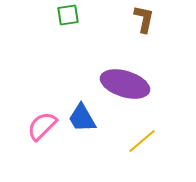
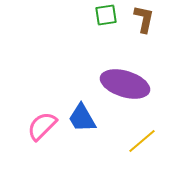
green square: moved 38 px right
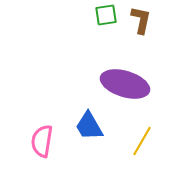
brown L-shape: moved 3 px left, 1 px down
blue trapezoid: moved 7 px right, 8 px down
pink semicircle: moved 15 px down; rotated 36 degrees counterclockwise
yellow line: rotated 20 degrees counterclockwise
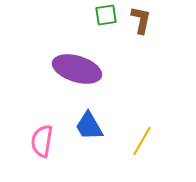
purple ellipse: moved 48 px left, 15 px up
